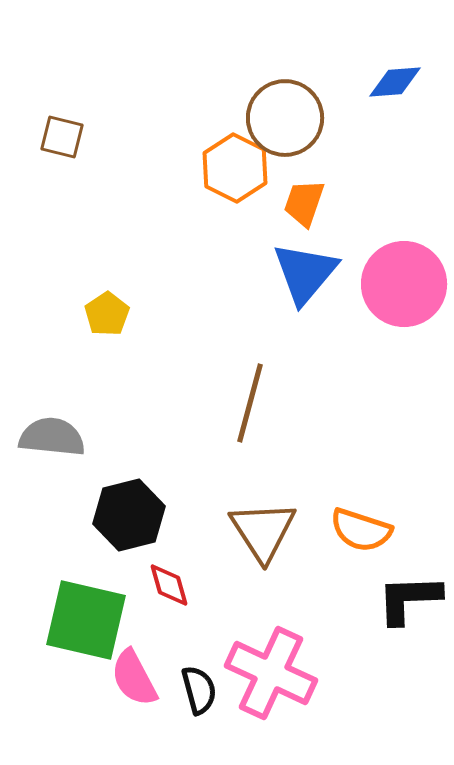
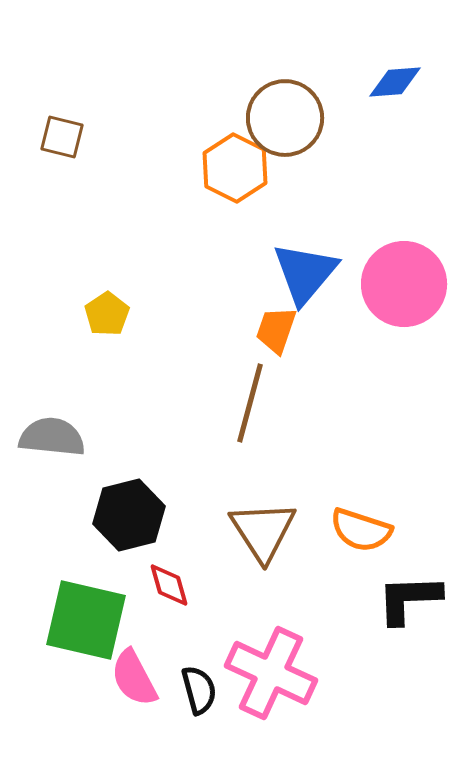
orange trapezoid: moved 28 px left, 127 px down
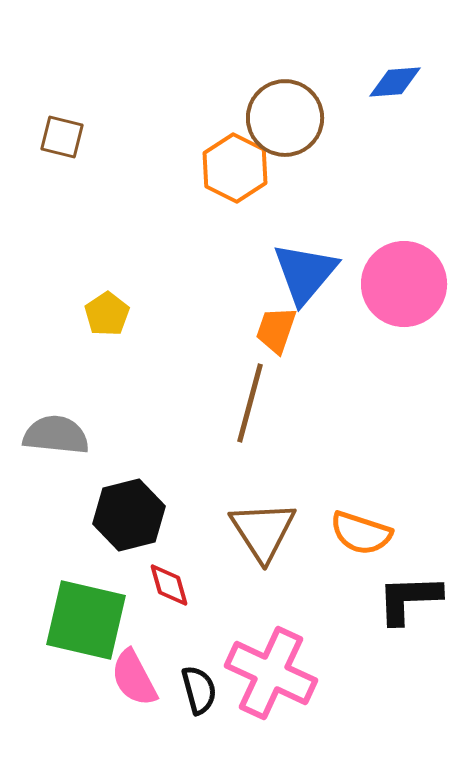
gray semicircle: moved 4 px right, 2 px up
orange semicircle: moved 3 px down
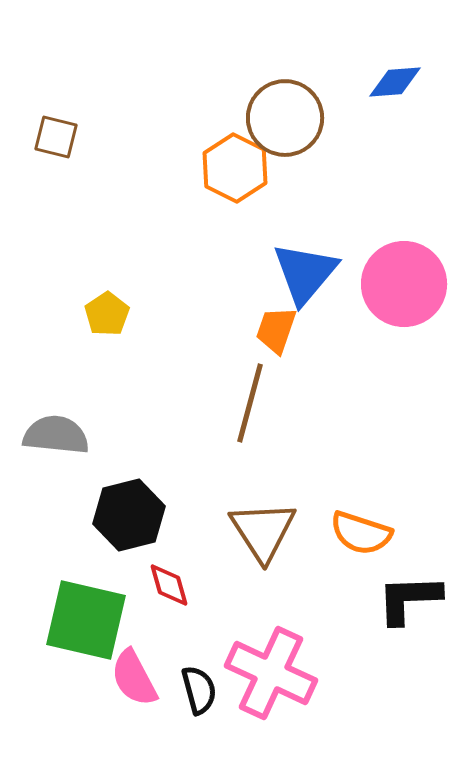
brown square: moved 6 px left
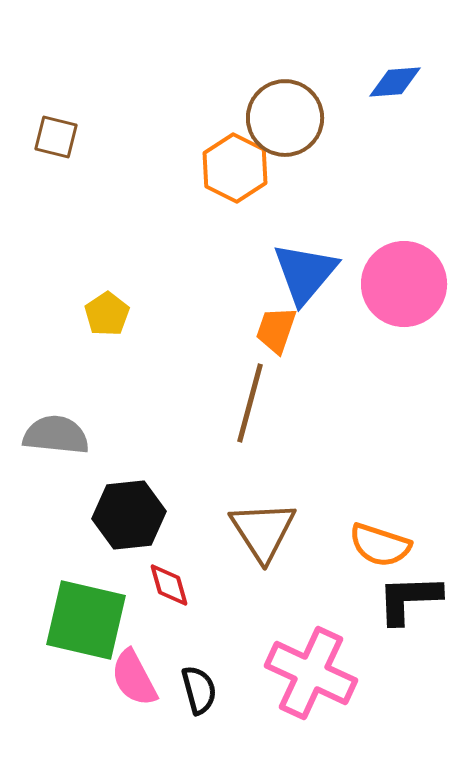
black hexagon: rotated 8 degrees clockwise
orange semicircle: moved 19 px right, 12 px down
pink cross: moved 40 px right
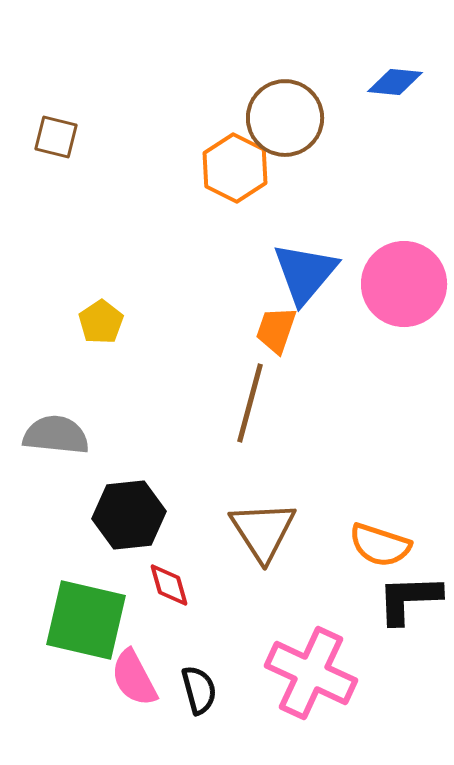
blue diamond: rotated 10 degrees clockwise
yellow pentagon: moved 6 px left, 8 px down
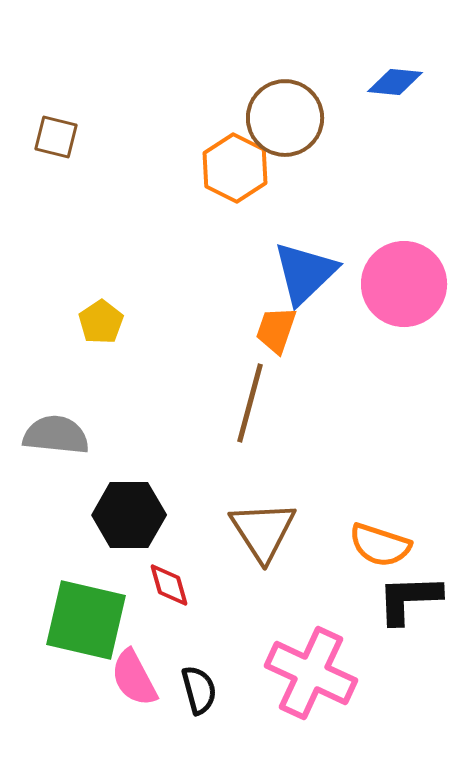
blue triangle: rotated 6 degrees clockwise
black hexagon: rotated 6 degrees clockwise
